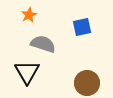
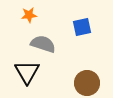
orange star: rotated 21 degrees clockwise
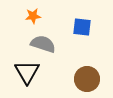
orange star: moved 4 px right, 1 px down
blue square: rotated 18 degrees clockwise
brown circle: moved 4 px up
